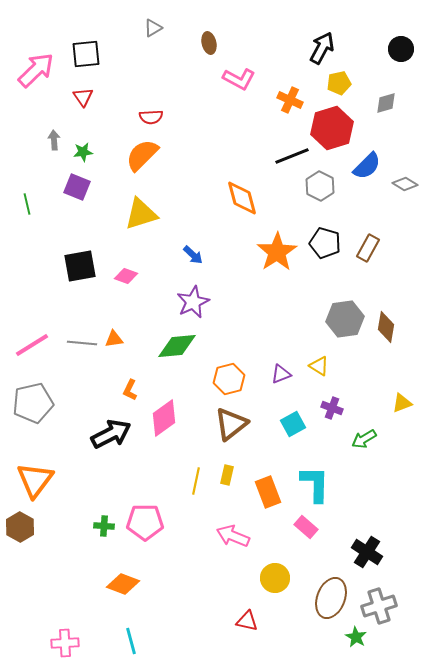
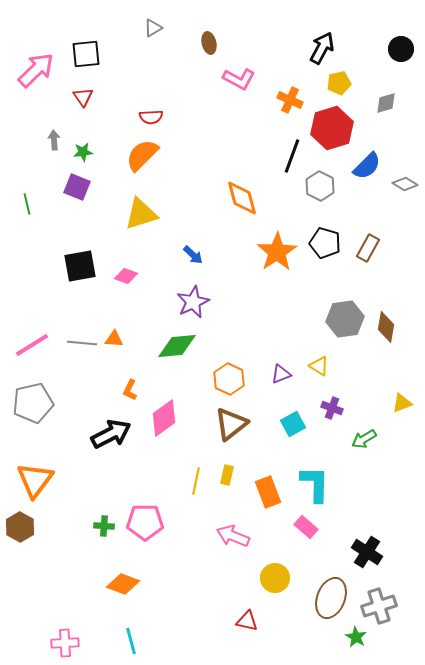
black line at (292, 156): rotated 48 degrees counterclockwise
orange triangle at (114, 339): rotated 12 degrees clockwise
orange hexagon at (229, 379): rotated 20 degrees counterclockwise
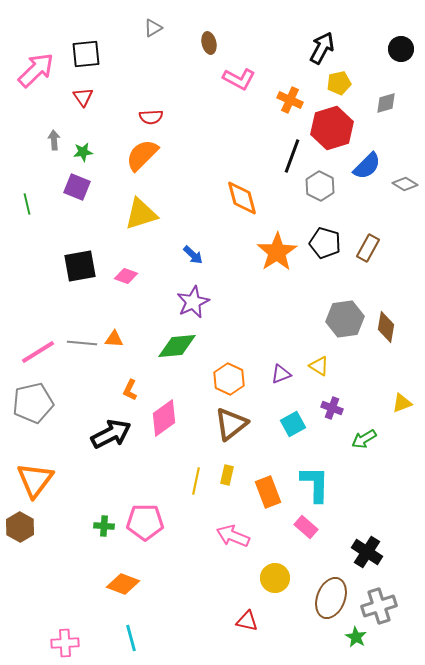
pink line at (32, 345): moved 6 px right, 7 px down
cyan line at (131, 641): moved 3 px up
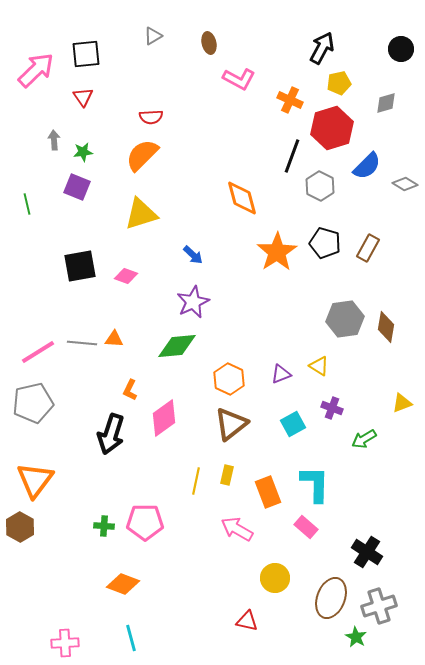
gray triangle at (153, 28): moved 8 px down
black arrow at (111, 434): rotated 135 degrees clockwise
pink arrow at (233, 536): moved 4 px right, 7 px up; rotated 8 degrees clockwise
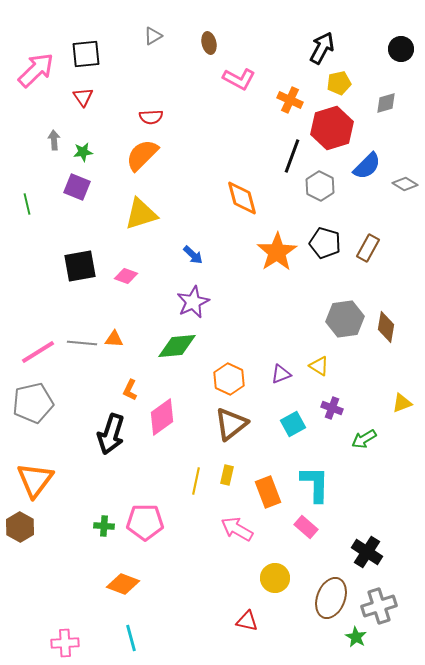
pink diamond at (164, 418): moved 2 px left, 1 px up
